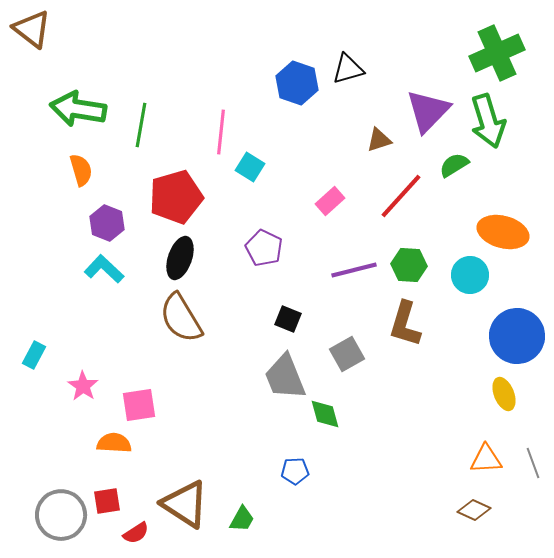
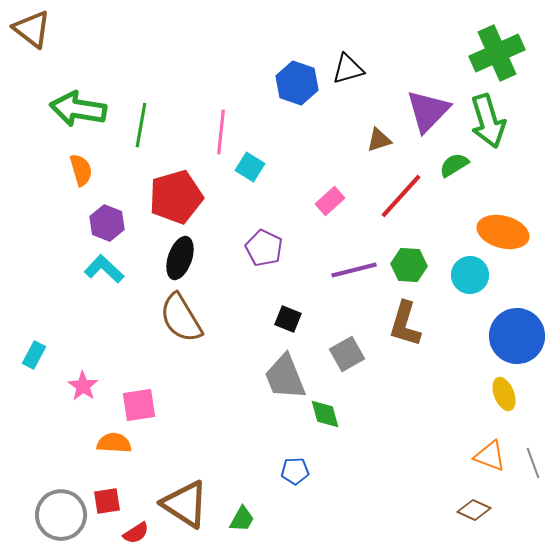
orange triangle at (486, 459): moved 4 px right, 3 px up; rotated 24 degrees clockwise
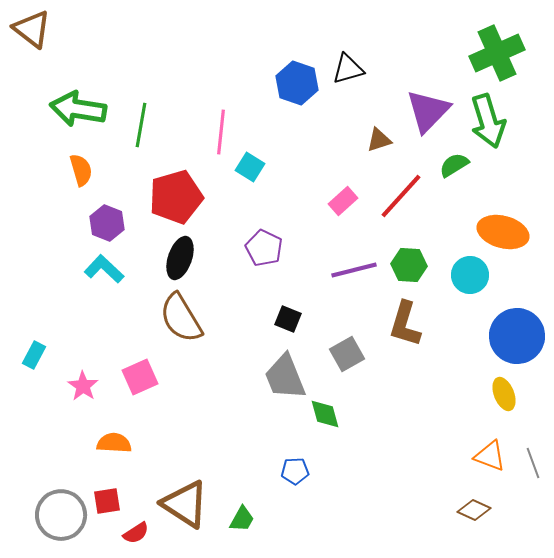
pink rectangle at (330, 201): moved 13 px right
pink square at (139, 405): moved 1 px right, 28 px up; rotated 15 degrees counterclockwise
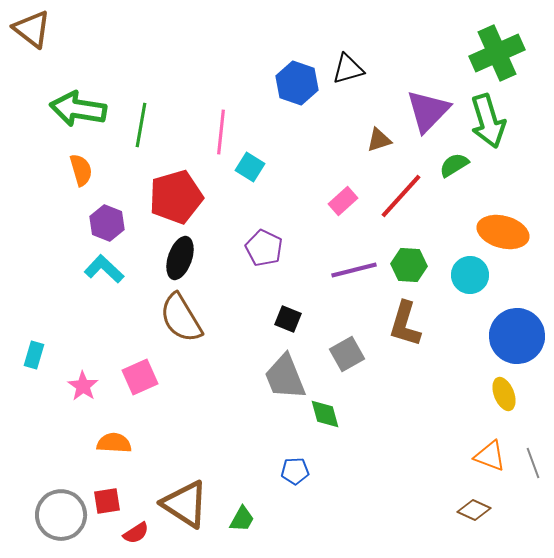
cyan rectangle at (34, 355): rotated 12 degrees counterclockwise
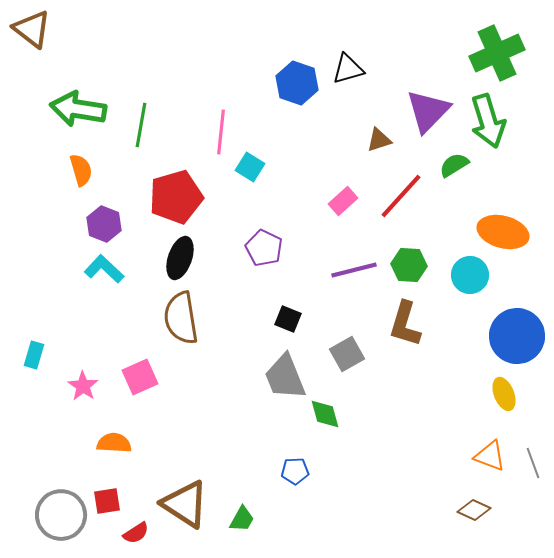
purple hexagon at (107, 223): moved 3 px left, 1 px down
brown semicircle at (181, 318): rotated 22 degrees clockwise
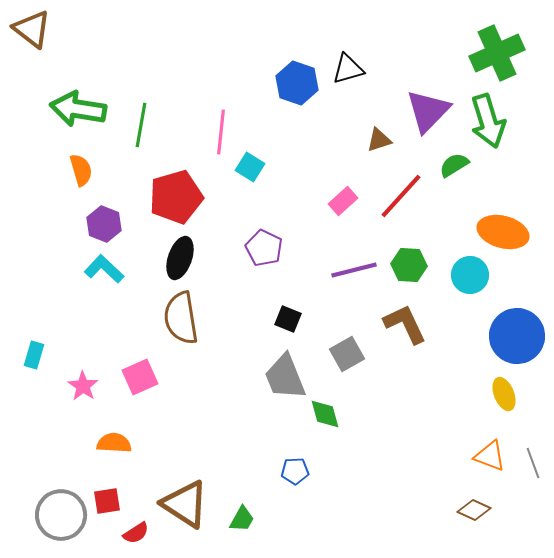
brown L-shape at (405, 324): rotated 138 degrees clockwise
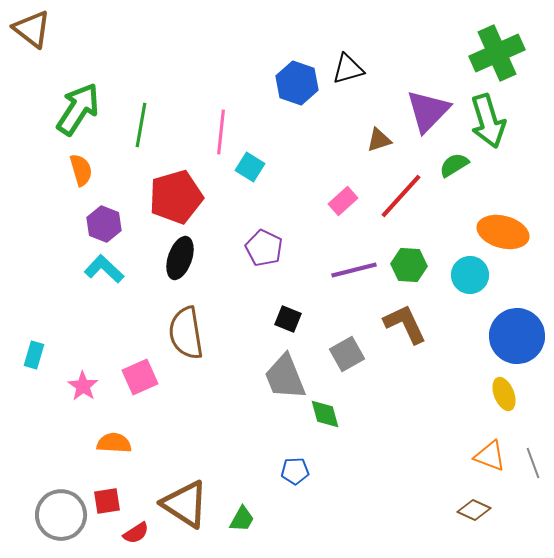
green arrow at (78, 109): rotated 114 degrees clockwise
brown semicircle at (181, 318): moved 5 px right, 15 px down
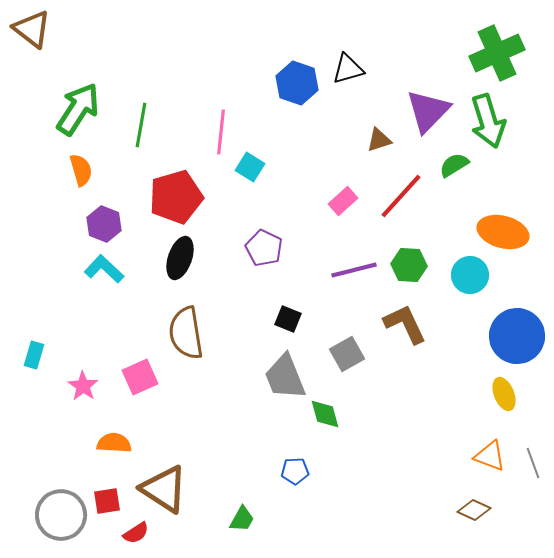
brown triangle at (185, 504): moved 21 px left, 15 px up
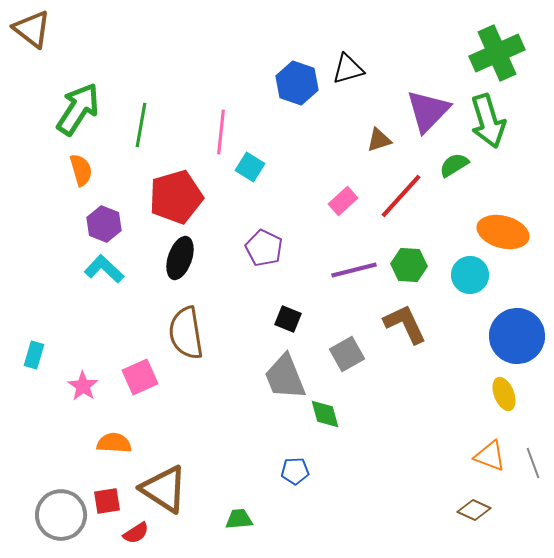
green trapezoid at (242, 519): moved 3 px left; rotated 124 degrees counterclockwise
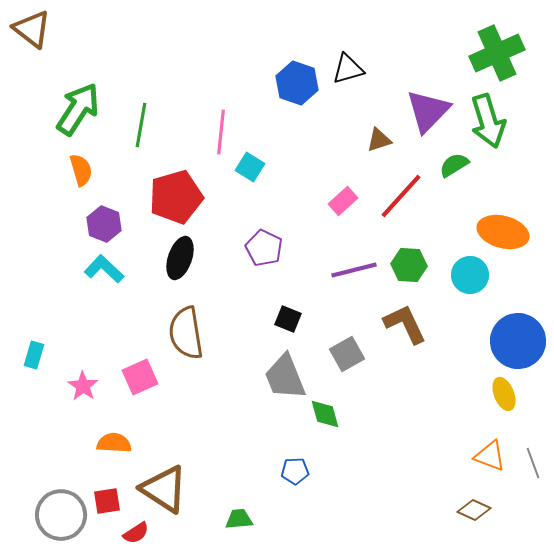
blue circle at (517, 336): moved 1 px right, 5 px down
